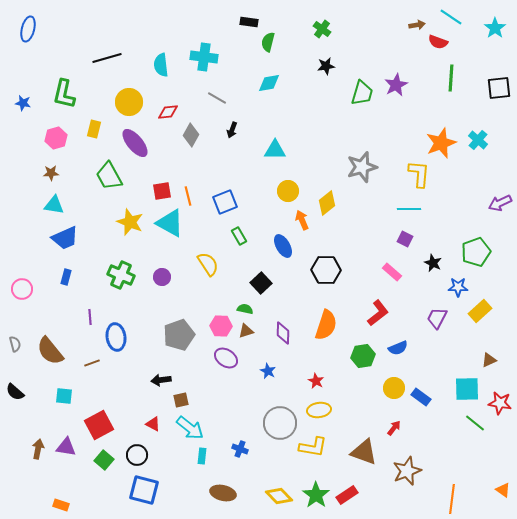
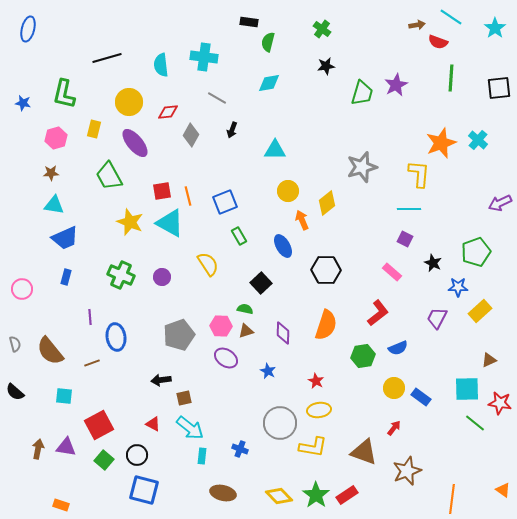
brown square at (181, 400): moved 3 px right, 2 px up
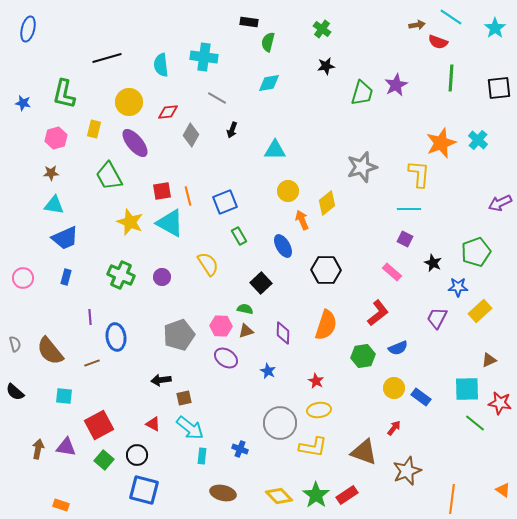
pink circle at (22, 289): moved 1 px right, 11 px up
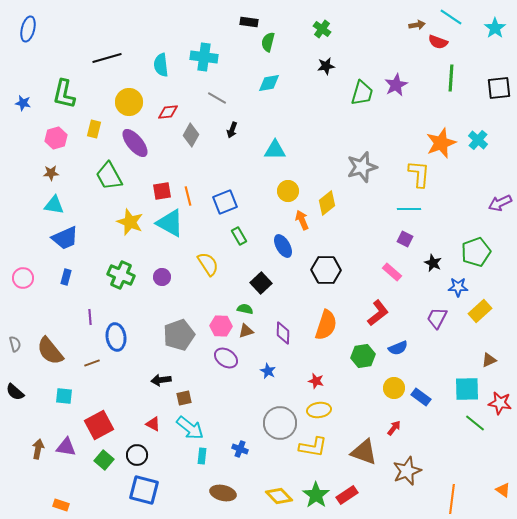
red star at (316, 381): rotated 14 degrees counterclockwise
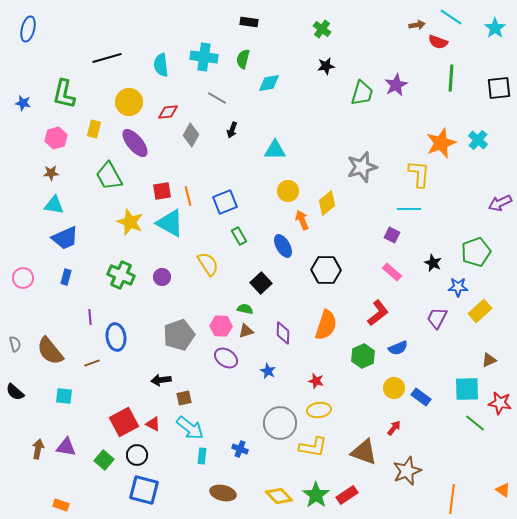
green semicircle at (268, 42): moved 25 px left, 17 px down
purple square at (405, 239): moved 13 px left, 4 px up
green hexagon at (363, 356): rotated 15 degrees counterclockwise
red square at (99, 425): moved 25 px right, 3 px up
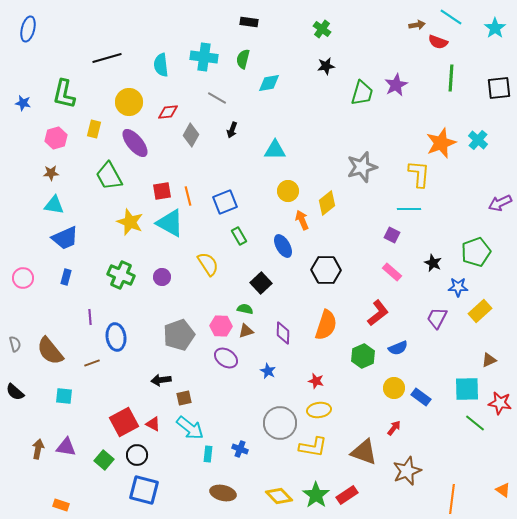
cyan rectangle at (202, 456): moved 6 px right, 2 px up
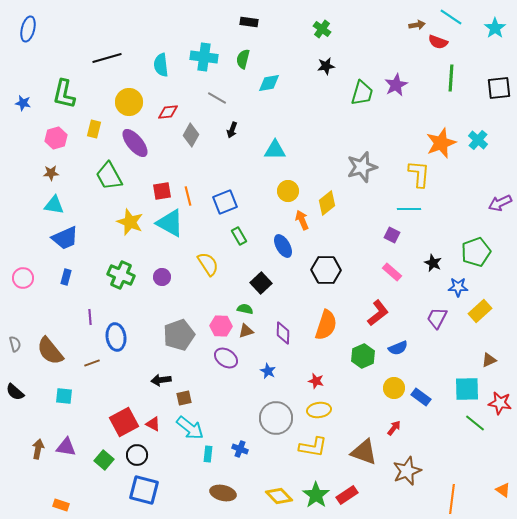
gray circle at (280, 423): moved 4 px left, 5 px up
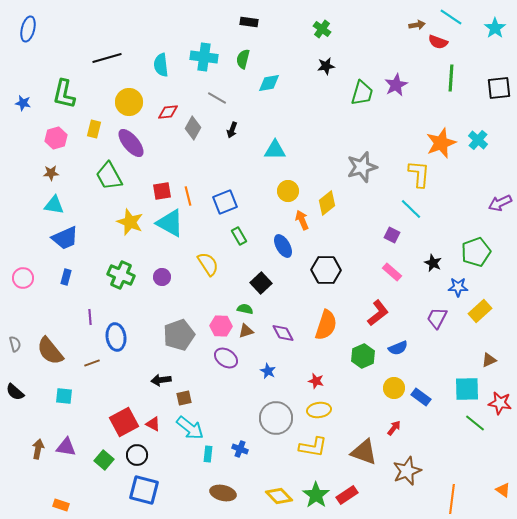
gray diamond at (191, 135): moved 2 px right, 7 px up
purple ellipse at (135, 143): moved 4 px left
cyan line at (409, 209): moved 2 px right; rotated 45 degrees clockwise
purple diamond at (283, 333): rotated 30 degrees counterclockwise
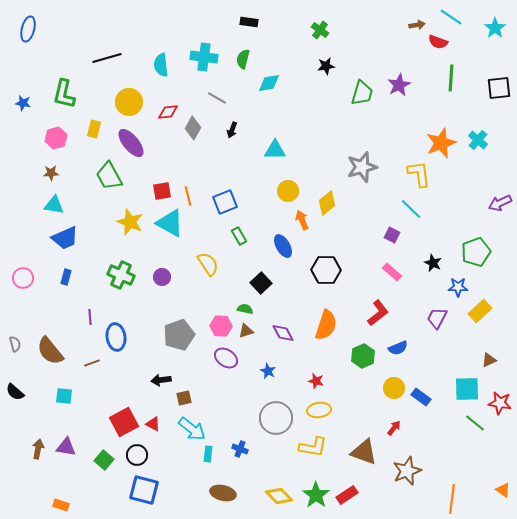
green cross at (322, 29): moved 2 px left, 1 px down
purple star at (396, 85): moved 3 px right
yellow L-shape at (419, 174): rotated 12 degrees counterclockwise
cyan arrow at (190, 428): moved 2 px right, 1 px down
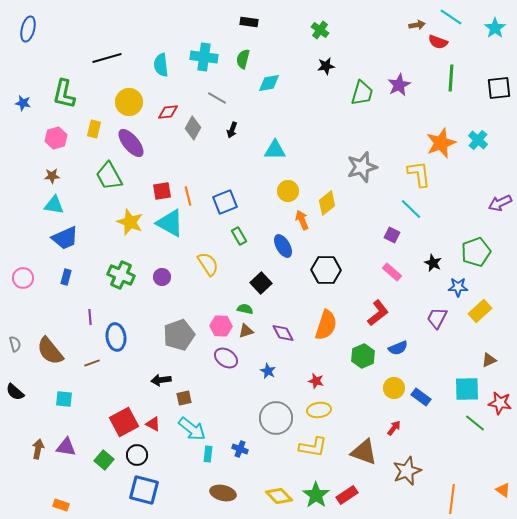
brown star at (51, 173): moved 1 px right, 3 px down
cyan square at (64, 396): moved 3 px down
